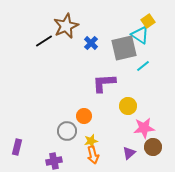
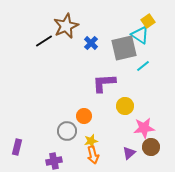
yellow circle: moved 3 px left
brown circle: moved 2 px left
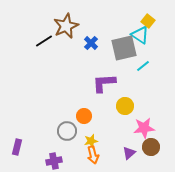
yellow square: rotated 16 degrees counterclockwise
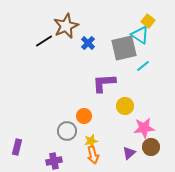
blue cross: moved 3 px left
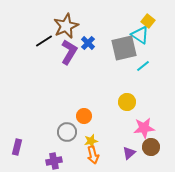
purple L-shape: moved 35 px left, 31 px up; rotated 125 degrees clockwise
yellow circle: moved 2 px right, 4 px up
gray circle: moved 1 px down
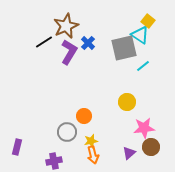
black line: moved 1 px down
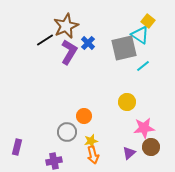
black line: moved 1 px right, 2 px up
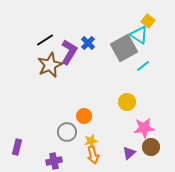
brown star: moved 16 px left, 39 px down
cyan triangle: moved 1 px left
gray square: rotated 16 degrees counterclockwise
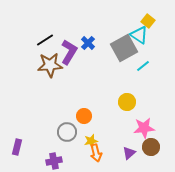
brown star: rotated 20 degrees clockwise
orange arrow: moved 3 px right, 2 px up
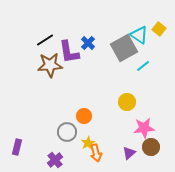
yellow square: moved 11 px right, 8 px down
purple L-shape: rotated 140 degrees clockwise
yellow star: moved 3 px left, 2 px down; rotated 16 degrees counterclockwise
purple cross: moved 1 px right, 1 px up; rotated 28 degrees counterclockwise
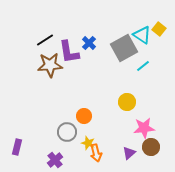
cyan triangle: moved 3 px right
blue cross: moved 1 px right
yellow star: rotated 24 degrees counterclockwise
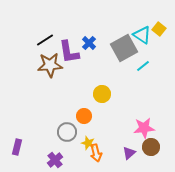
yellow circle: moved 25 px left, 8 px up
